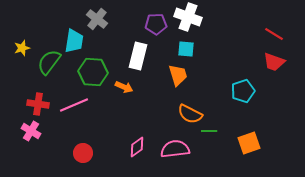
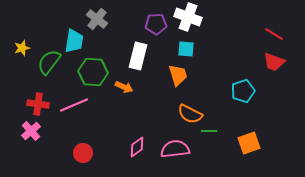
pink cross: rotated 18 degrees clockwise
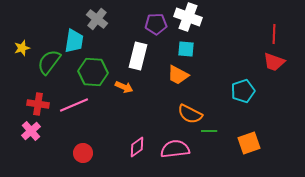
red line: rotated 60 degrees clockwise
orange trapezoid: rotated 135 degrees clockwise
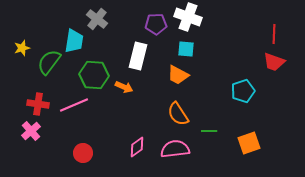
green hexagon: moved 1 px right, 3 px down
orange semicircle: moved 12 px left; rotated 30 degrees clockwise
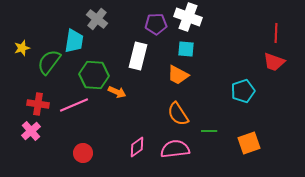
red line: moved 2 px right, 1 px up
orange arrow: moved 7 px left, 5 px down
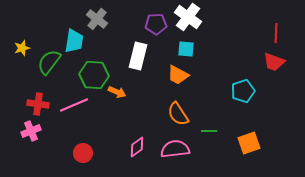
white cross: rotated 16 degrees clockwise
pink cross: rotated 18 degrees clockwise
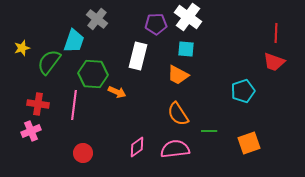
cyan trapezoid: rotated 10 degrees clockwise
green hexagon: moved 1 px left, 1 px up
pink line: rotated 60 degrees counterclockwise
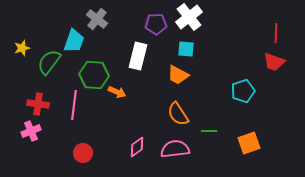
white cross: moved 1 px right; rotated 16 degrees clockwise
green hexagon: moved 1 px right, 1 px down
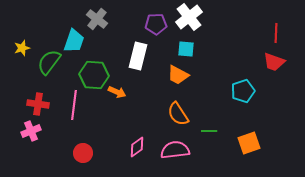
pink semicircle: moved 1 px down
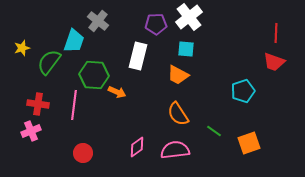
gray cross: moved 1 px right, 2 px down
green line: moved 5 px right; rotated 35 degrees clockwise
